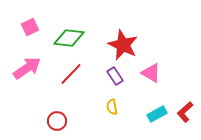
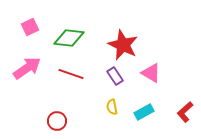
red line: rotated 65 degrees clockwise
cyan rectangle: moved 13 px left, 2 px up
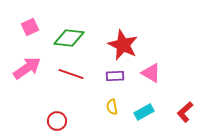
purple rectangle: rotated 60 degrees counterclockwise
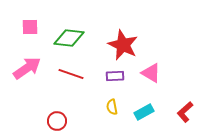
pink square: rotated 24 degrees clockwise
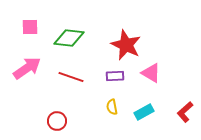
red star: moved 3 px right
red line: moved 3 px down
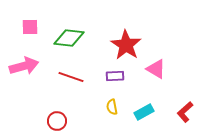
red star: rotated 8 degrees clockwise
pink arrow: moved 3 px left, 2 px up; rotated 20 degrees clockwise
pink triangle: moved 5 px right, 4 px up
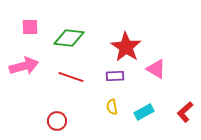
red star: moved 2 px down
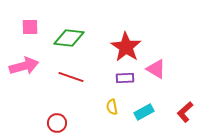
purple rectangle: moved 10 px right, 2 px down
red circle: moved 2 px down
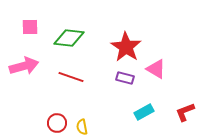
purple rectangle: rotated 18 degrees clockwise
yellow semicircle: moved 30 px left, 20 px down
red L-shape: rotated 20 degrees clockwise
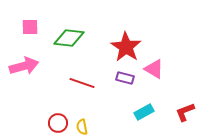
pink triangle: moved 2 px left
red line: moved 11 px right, 6 px down
red circle: moved 1 px right
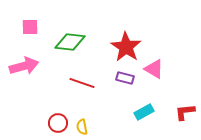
green diamond: moved 1 px right, 4 px down
red L-shape: rotated 15 degrees clockwise
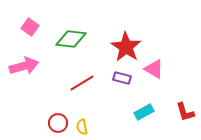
pink square: rotated 36 degrees clockwise
green diamond: moved 1 px right, 3 px up
purple rectangle: moved 3 px left
red line: rotated 50 degrees counterclockwise
red L-shape: rotated 100 degrees counterclockwise
